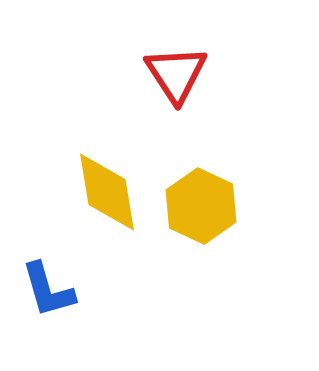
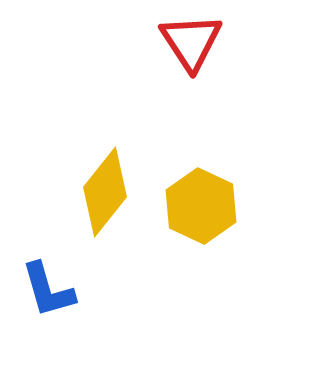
red triangle: moved 15 px right, 32 px up
yellow diamond: moved 2 px left; rotated 48 degrees clockwise
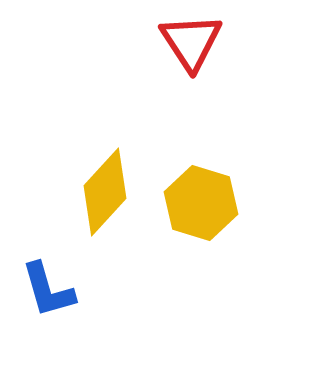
yellow diamond: rotated 4 degrees clockwise
yellow hexagon: moved 3 px up; rotated 8 degrees counterclockwise
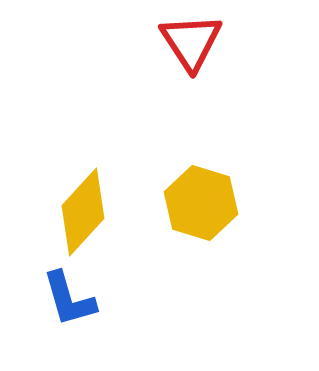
yellow diamond: moved 22 px left, 20 px down
blue L-shape: moved 21 px right, 9 px down
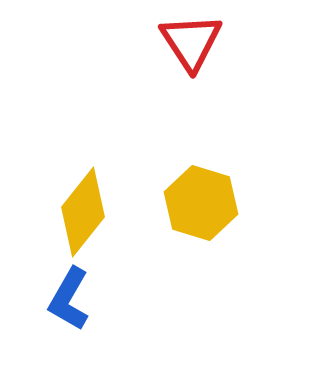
yellow diamond: rotated 4 degrees counterclockwise
blue L-shape: rotated 46 degrees clockwise
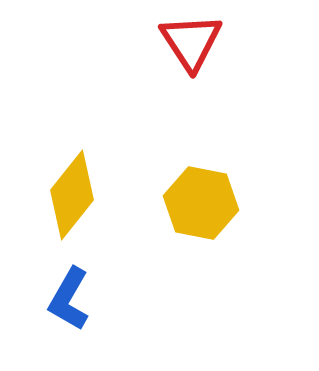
yellow hexagon: rotated 6 degrees counterclockwise
yellow diamond: moved 11 px left, 17 px up
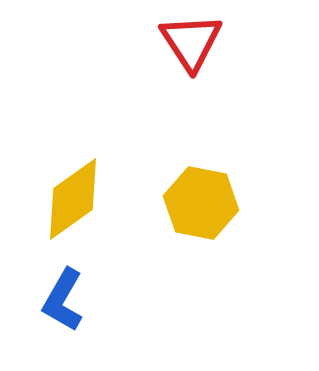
yellow diamond: moved 1 px right, 4 px down; rotated 16 degrees clockwise
blue L-shape: moved 6 px left, 1 px down
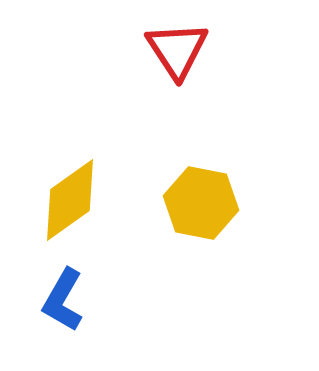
red triangle: moved 14 px left, 8 px down
yellow diamond: moved 3 px left, 1 px down
